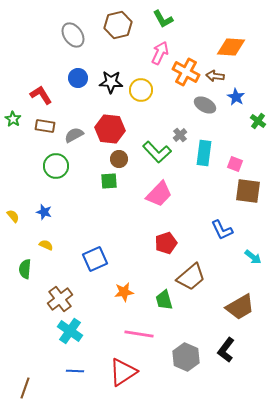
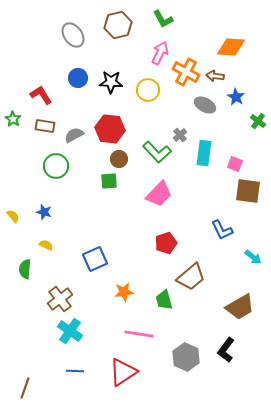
yellow circle at (141, 90): moved 7 px right
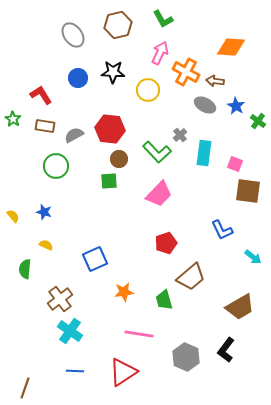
brown arrow at (215, 76): moved 5 px down
black star at (111, 82): moved 2 px right, 10 px up
blue star at (236, 97): moved 9 px down
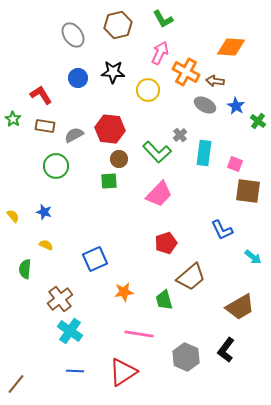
brown line at (25, 388): moved 9 px left, 4 px up; rotated 20 degrees clockwise
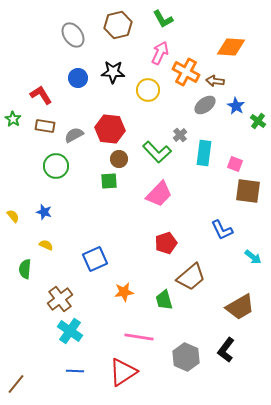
gray ellipse at (205, 105): rotated 65 degrees counterclockwise
pink line at (139, 334): moved 3 px down
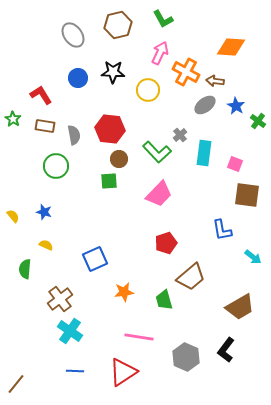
gray semicircle at (74, 135): rotated 108 degrees clockwise
brown square at (248, 191): moved 1 px left, 4 px down
blue L-shape at (222, 230): rotated 15 degrees clockwise
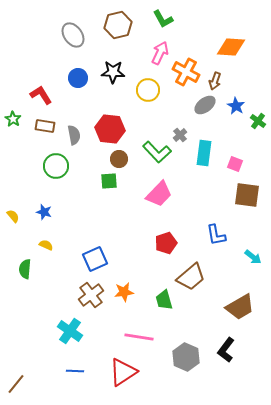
brown arrow at (215, 81): rotated 78 degrees counterclockwise
blue L-shape at (222, 230): moved 6 px left, 5 px down
brown cross at (60, 299): moved 31 px right, 4 px up
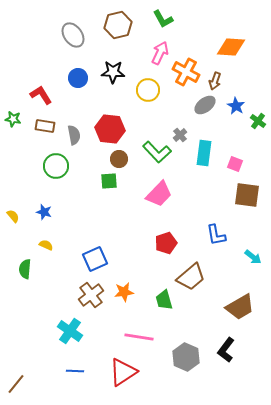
green star at (13, 119): rotated 21 degrees counterclockwise
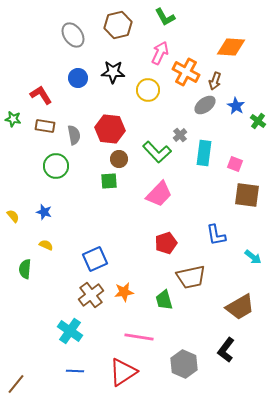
green L-shape at (163, 19): moved 2 px right, 2 px up
brown trapezoid at (191, 277): rotated 28 degrees clockwise
gray hexagon at (186, 357): moved 2 px left, 7 px down
